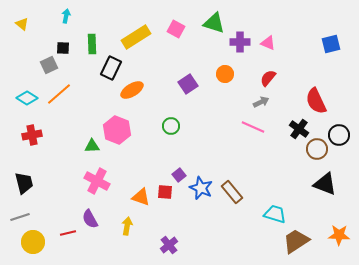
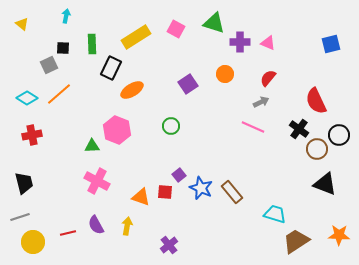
purple semicircle at (90, 219): moved 6 px right, 6 px down
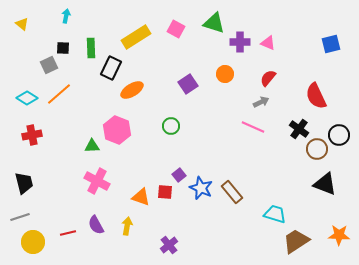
green rectangle at (92, 44): moved 1 px left, 4 px down
red semicircle at (316, 101): moved 5 px up
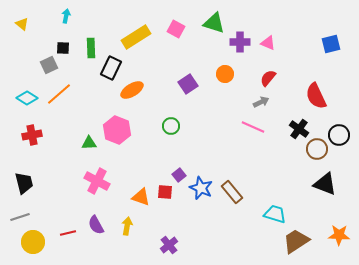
green triangle at (92, 146): moved 3 px left, 3 px up
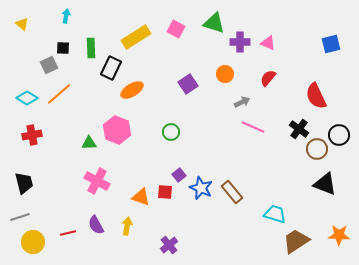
gray arrow at (261, 102): moved 19 px left
green circle at (171, 126): moved 6 px down
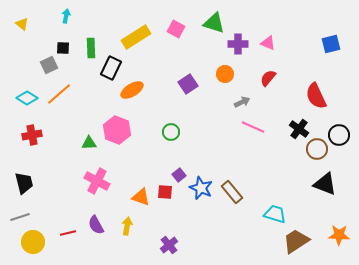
purple cross at (240, 42): moved 2 px left, 2 px down
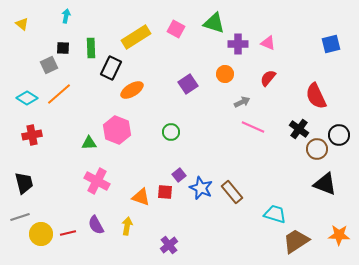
yellow circle at (33, 242): moved 8 px right, 8 px up
